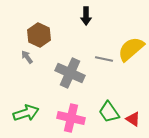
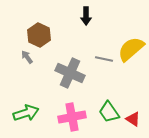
pink cross: moved 1 px right, 1 px up; rotated 24 degrees counterclockwise
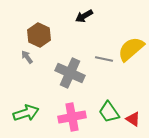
black arrow: moved 2 px left; rotated 60 degrees clockwise
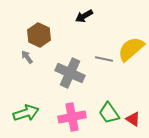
green trapezoid: moved 1 px down
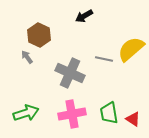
green trapezoid: rotated 25 degrees clockwise
pink cross: moved 3 px up
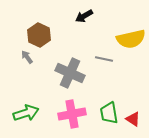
yellow semicircle: moved 10 px up; rotated 152 degrees counterclockwise
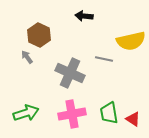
black arrow: rotated 36 degrees clockwise
yellow semicircle: moved 2 px down
